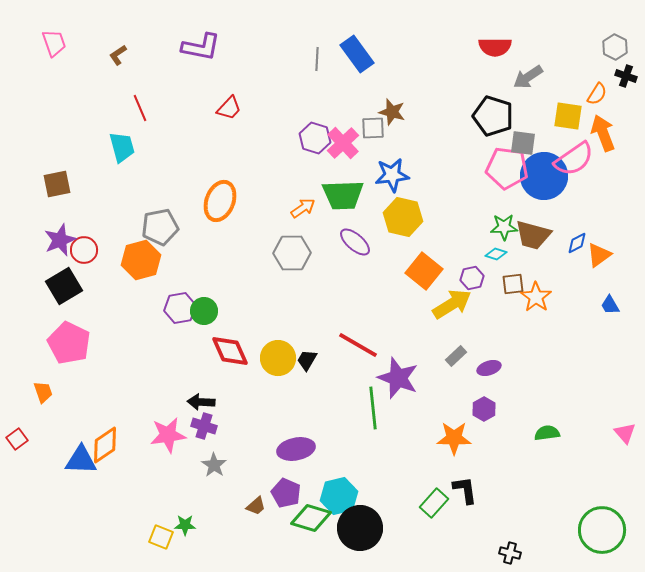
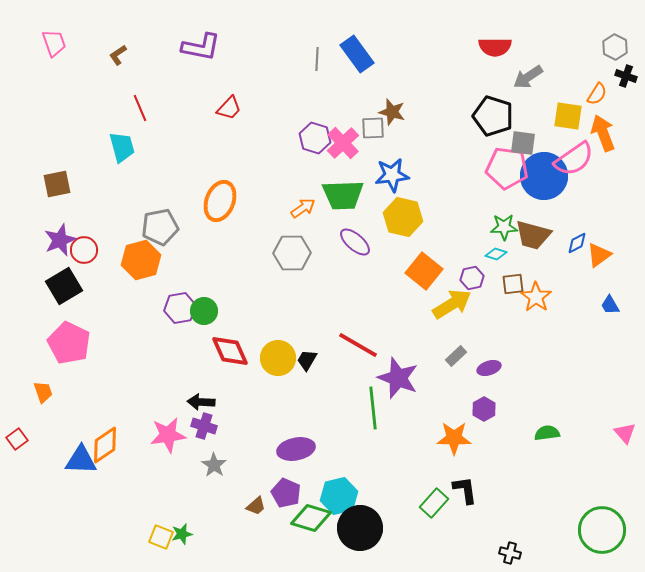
green star at (185, 525): moved 3 px left, 9 px down; rotated 15 degrees counterclockwise
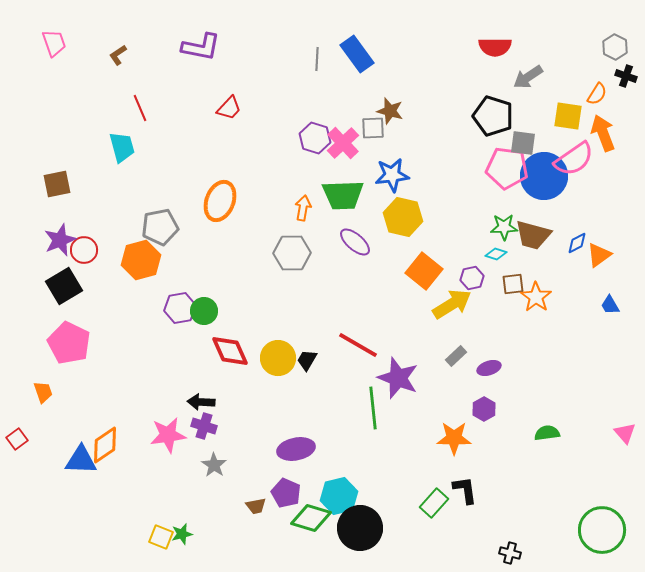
brown star at (392, 112): moved 2 px left, 1 px up
orange arrow at (303, 208): rotated 45 degrees counterclockwise
brown trapezoid at (256, 506): rotated 30 degrees clockwise
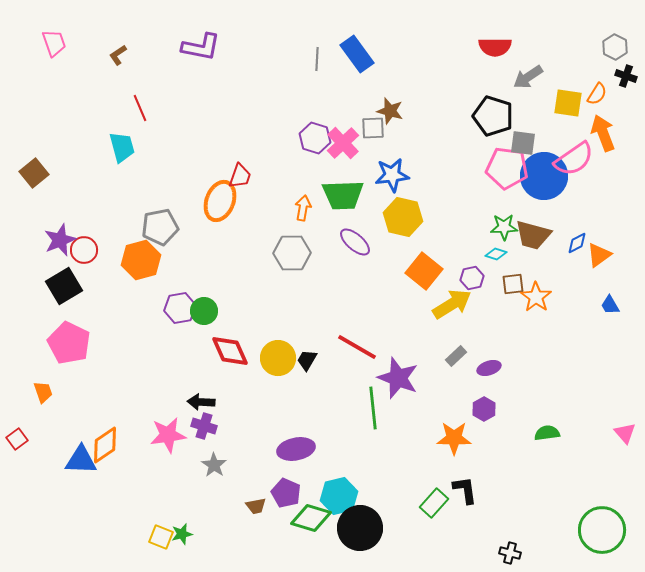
red trapezoid at (229, 108): moved 11 px right, 68 px down; rotated 24 degrees counterclockwise
yellow square at (568, 116): moved 13 px up
brown square at (57, 184): moved 23 px left, 11 px up; rotated 28 degrees counterclockwise
red line at (358, 345): moved 1 px left, 2 px down
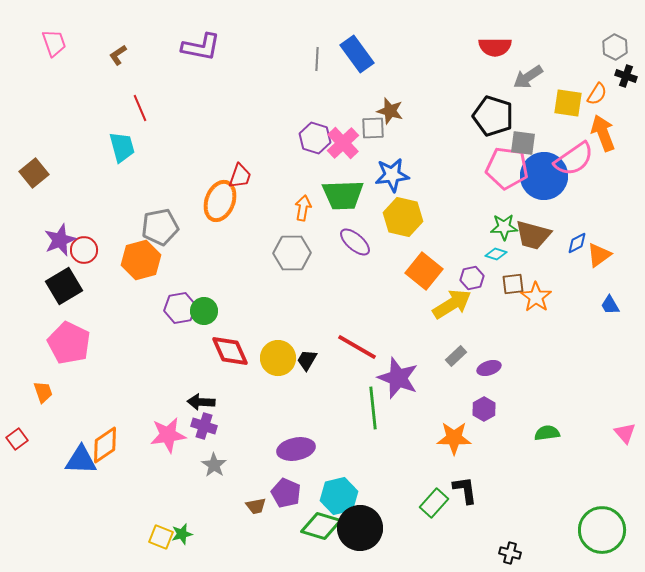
green diamond at (311, 518): moved 10 px right, 8 px down
